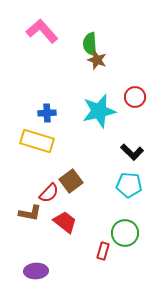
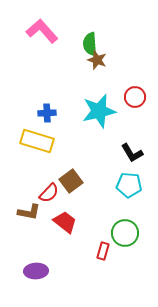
black L-shape: moved 1 px down; rotated 15 degrees clockwise
brown L-shape: moved 1 px left, 1 px up
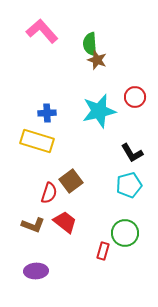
cyan pentagon: rotated 20 degrees counterclockwise
red semicircle: rotated 25 degrees counterclockwise
brown L-shape: moved 4 px right, 13 px down; rotated 10 degrees clockwise
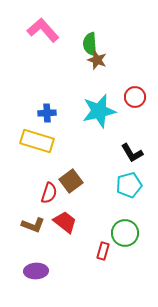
pink L-shape: moved 1 px right, 1 px up
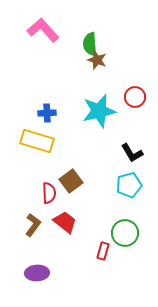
red semicircle: rotated 20 degrees counterclockwise
brown L-shape: rotated 75 degrees counterclockwise
purple ellipse: moved 1 px right, 2 px down
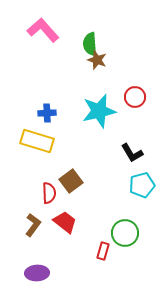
cyan pentagon: moved 13 px right
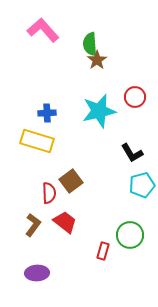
brown star: rotated 18 degrees clockwise
green circle: moved 5 px right, 2 px down
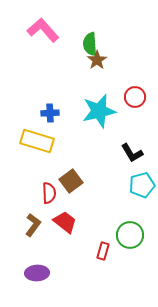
blue cross: moved 3 px right
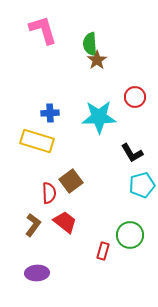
pink L-shape: rotated 24 degrees clockwise
cyan star: moved 6 px down; rotated 12 degrees clockwise
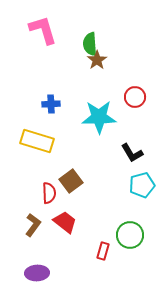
blue cross: moved 1 px right, 9 px up
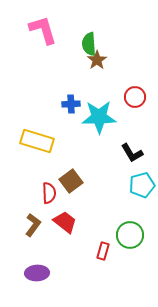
green semicircle: moved 1 px left
blue cross: moved 20 px right
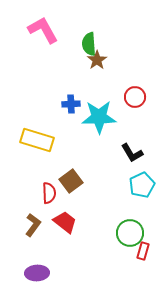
pink L-shape: rotated 12 degrees counterclockwise
yellow rectangle: moved 1 px up
cyan pentagon: rotated 10 degrees counterclockwise
green circle: moved 2 px up
red rectangle: moved 40 px right
